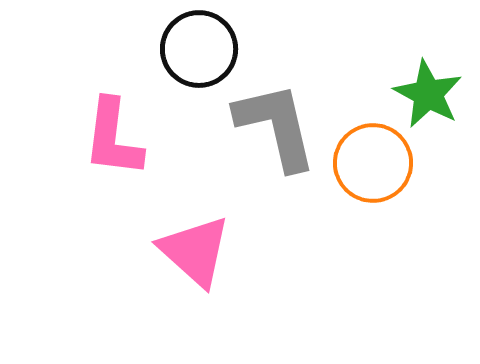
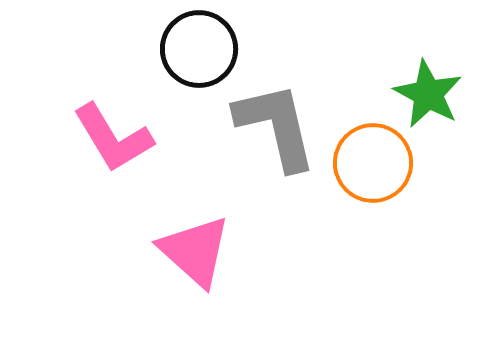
pink L-shape: rotated 38 degrees counterclockwise
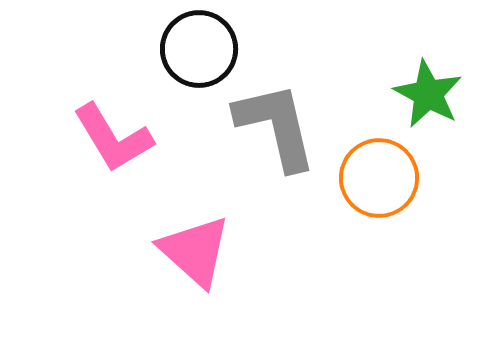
orange circle: moved 6 px right, 15 px down
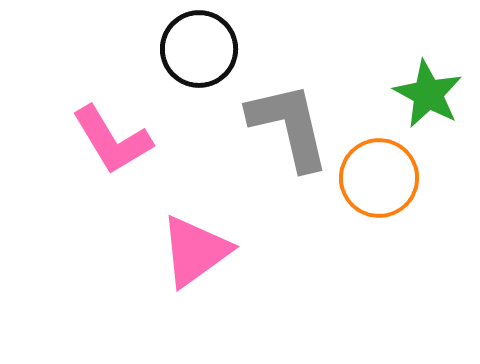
gray L-shape: moved 13 px right
pink L-shape: moved 1 px left, 2 px down
pink triangle: rotated 42 degrees clockwise
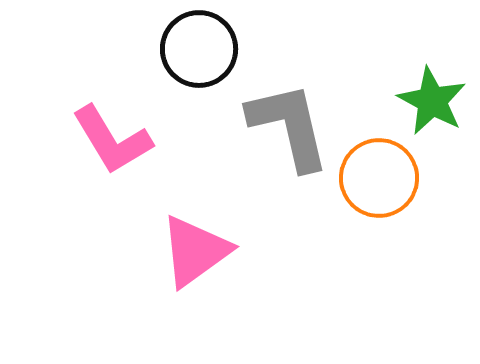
green star: moved 4 px right, 7 px down
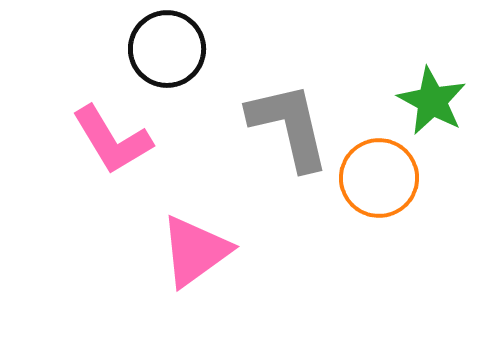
black circle: moved 32 px left
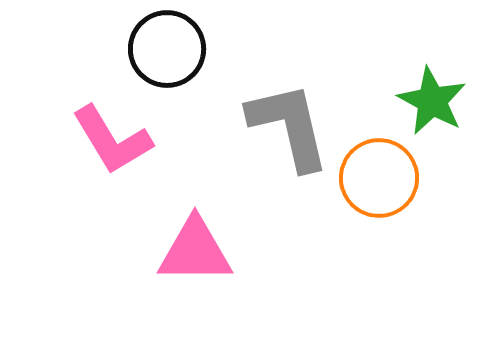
pink triangle: rotated 36 degrees clockwise
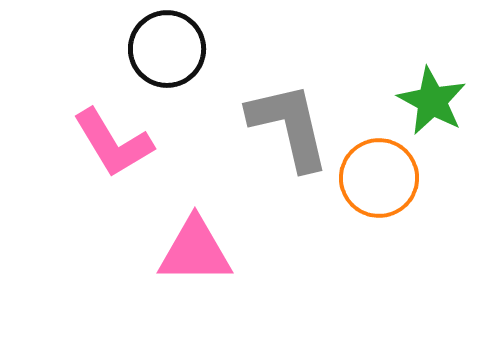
pink L-shape: moved 1 px right, 3 px down
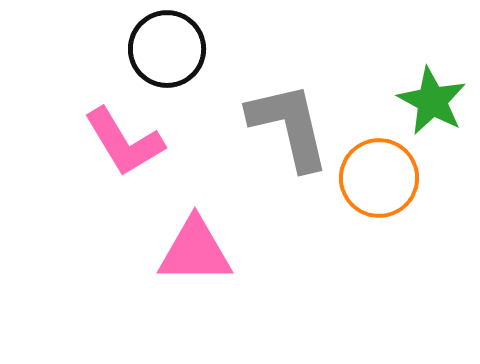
pink L-shape: moved 11 px right, 1 px up
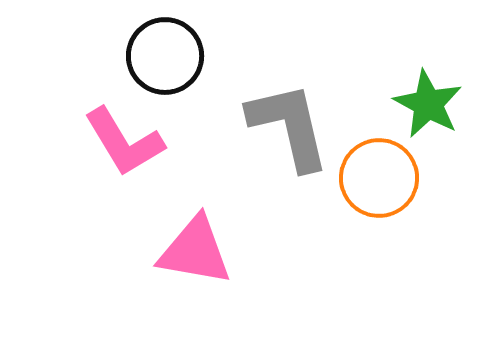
black circle: moved 2 px left, 7 px down
green star: moved 4 px left, 3 px down
pink triangle: rotated 10 degrees clockwise
